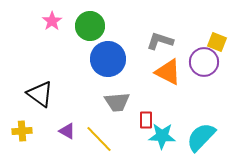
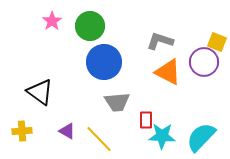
blue circle: moved 4 px left, 3 px down
black triangle: moved 2 px up
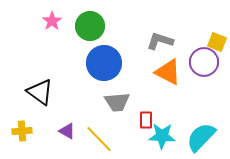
blue circle: moved 1 px down
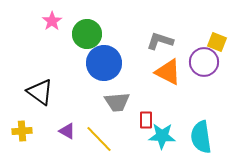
green circle: moved 3 px left, 8 px down
cyan semicircle: rotated 52 degrees counterclockwise
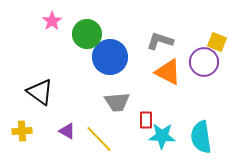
blue circle: moved 6 px right, 6 px up
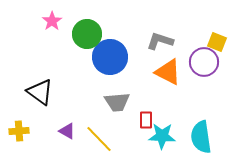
yellow cross: moved 3 px left
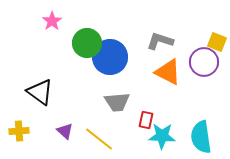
green circle: moved 9 px down
red rectangle: rotated 12 degrees clockwise
purple triangle: moved 2 px left; rotated 12 degrees clockwise
yellow line: rotated 8 degrees counterclockwise
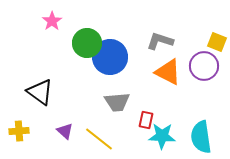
purple circle: moved 4 px down
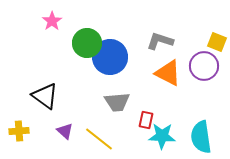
orange triangle: moved 1 px down
black triangle: moved 5 px right, 4 px down
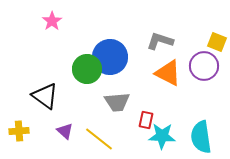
green circle: moved 26 px down
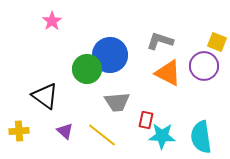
blue circle: moved 2 px up
yellow line: moved 3 px right, 4 px up
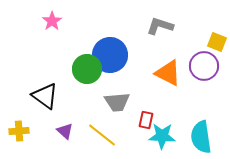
gray L-shape: moved 15 px up
